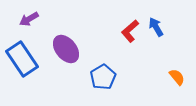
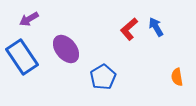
red L-shape: moved 1 px left, 2 px up
blue rectangle: moved 2 px up
orange semicircle: rotated 150 degrees counterclockwise
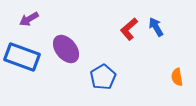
blue rectangle: rotated 36 degrees counterclockwise
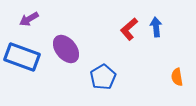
blue arrow: rotated 24 degrees clockwise
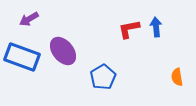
red L-shape: rotated 30 degrees clockwise
purple ellipse: moved 3 px left, 2 px down
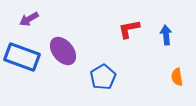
blue arrow: moved 10 px right, 8 px down
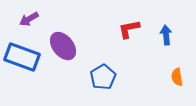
purple ellipse: moved 5 px up
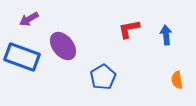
orange semicircle: moved 3 px down
